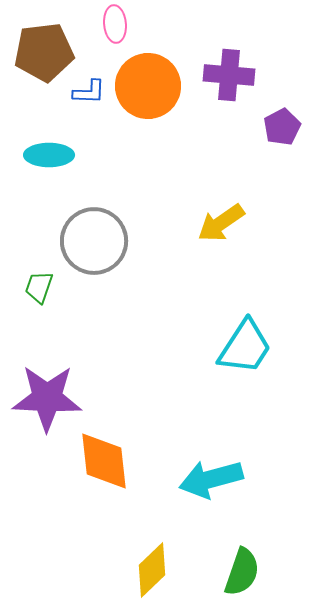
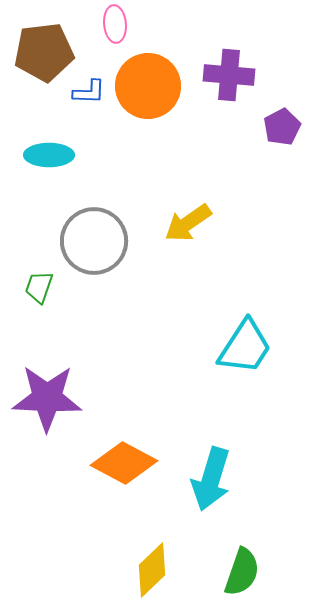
yellow arrow: moved 33 px left
orange diamond: moved 20 px right, 2 px down; rotated 56 degrees counterclockwise
cyan arrow: rotated 58 degrees counterclockwise
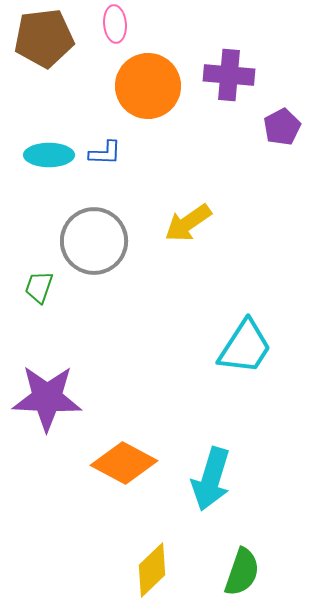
brown pentagon: moved 14 px up
blue L-shape: moved 16 px right, 61 px down
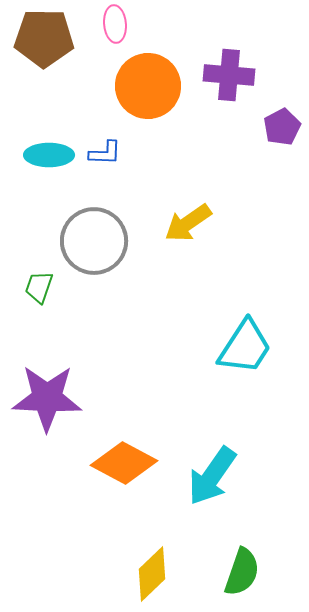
brown pentagon: rotated 8 degrees clockwise
cyan arrow: moved 1 px right, 3 px up; rotated 18 degrees clockwise
yellow diamond: moved 4 px down
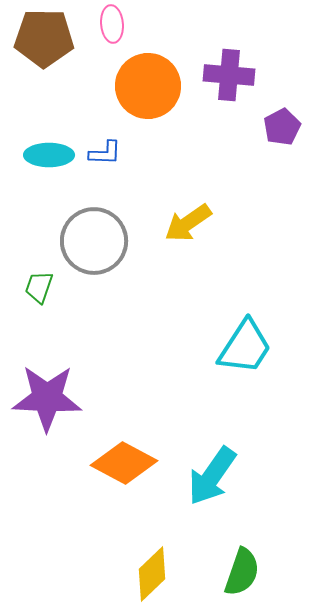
pink ellipse: moved 3 px left
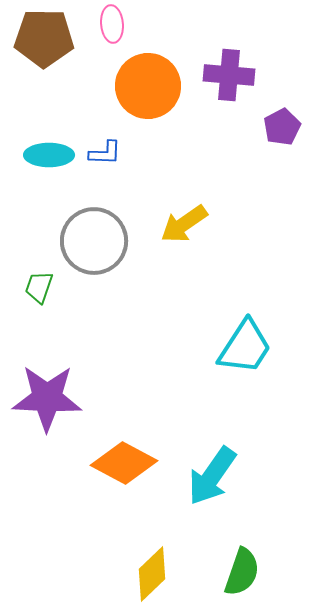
yellow arrow: moved 4 px left, 1 px down
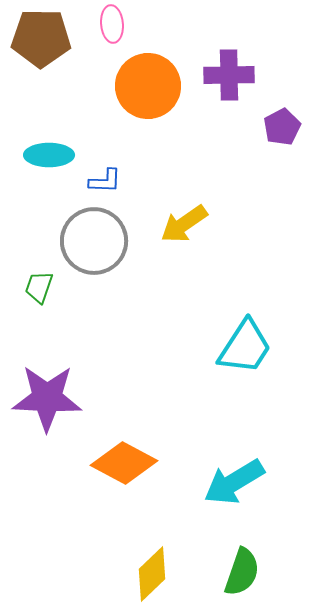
brown pentagon: moved 3 px left
purple cross: rotated 6 degrees counterclockwise
blue L-shape: moved 28 px down
cyan arrow: moved 22 px right, 6 px down; rotated 24 degrees clockwise
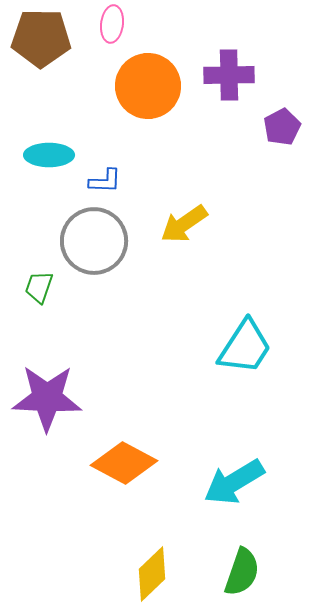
pink ellipse: rotated 12 degrees clockwise
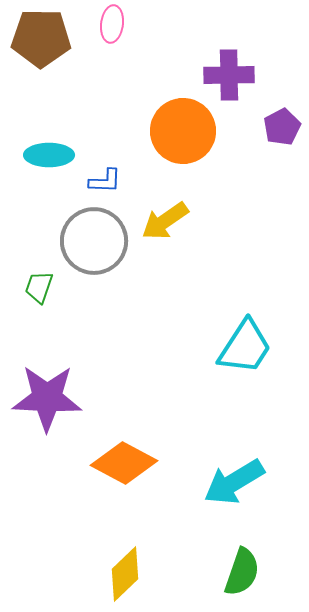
orange circle: moved 35 px right, 45 px down
yellow arrow: moved 19 px left, 3 px up
yellow diamond: moved 27 px left
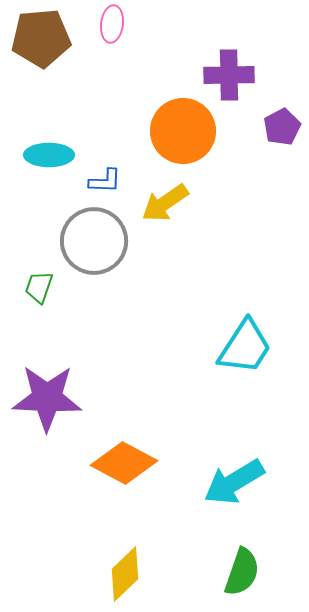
brown pentagon: rotated 6 degrees counterclockwise
yellow arrow: moved 18 px up
